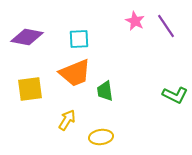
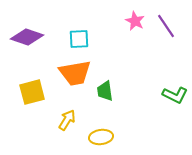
purple diamond: rotated 8 degrees clockwise
orange trapezoid: rotated 12 degrees clockwise
yellow square: moved 2 px right, 3 px down; rotated 8 degrees counterclockwise
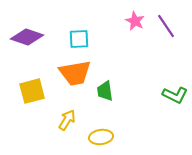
yellow square: moved 1 px up
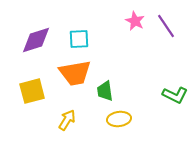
purple diamond: moved 9 px right, 3 px down; rotated 36 degrees counterclockwise
yellow ellipse: moved 18 px right, 18 px up
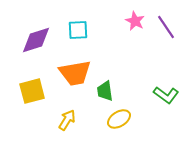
purple line: moved 1 px down
cyan square: moved 1 px left, 9 px up
green L-shape: moved 9 px left; rotated 10 degrees clockwise
yellow ellipse: rotated 25 degrees counterclockwise
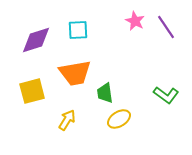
green trapezoid: moved 2 px down
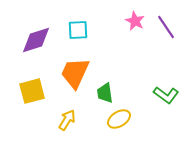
orange trapezoid: rotated 124 degrees clockwise
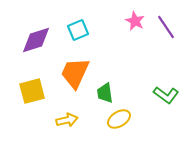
cyan square: rotated 20 degrees counterclockwise
yellow arrow: rotated 45 degrees clockwise
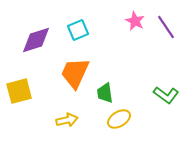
yellow square: moved 13 px left
